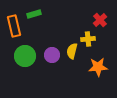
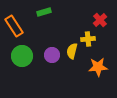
green rectangle: moved 10 px right, 2 px up
orange rectangle: rotated 20 degrees counterclockwise
green circle: moved 3 px left
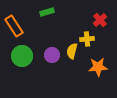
green rectangle: moved 3 px right
yellow cross: moved 1 px left
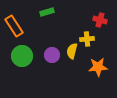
red cross: rotated 32 degrees counterclockwise
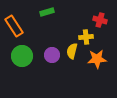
yellow cross: moved 1 px left, 2 px up
orange star: moved 1 px left, 8 px up
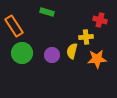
green rectangle: rotated 32 degrees clockwise
green circle: moved 3 px up
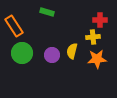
red cross: rotated 16 degrees counterclockwise
yellow cross: moved 7 px right
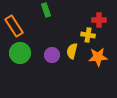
green rectangle: moved 1 px left, 2 px up; rotated 56 degrees clockwise
red cross: moved 1 px left
yellow cross: moved 5 px left, 2 px up; rotated 16 degrees clockwise
green circle: moved 2 px left
orange star: moved 1 px right, 2 px up
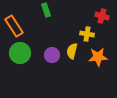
red cross: moved 3 px right, 4 px up; rotated 16 degrees clockwise
yellow cross: moved 1 px left, 1 px up
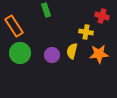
yellow cross: moved 1 px left, 2 px up
orange star: moved 1 px right, 3 px up
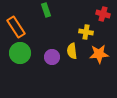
red cross: moved 1 px right, 2 px up
orange rectangle: moved 2 px right, 1 px down
yellow semicircle: rotated 21 degrees counterclockwise
purple circle: moved 2 px down
